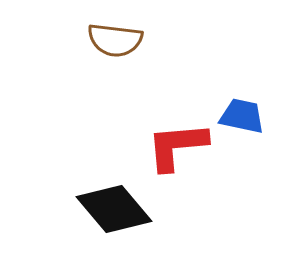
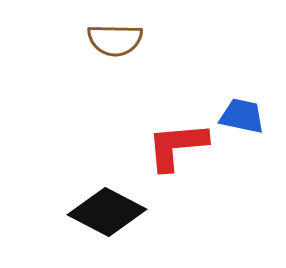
brown semicircle: rotated 6 degrees counterclockwise
black diamond: moved 7 px left, 3 px down; rotated 22 degrees counterclockwise
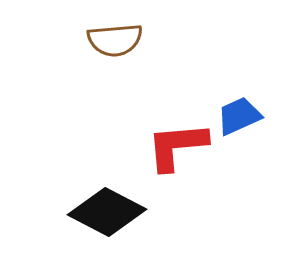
brown semicircle: rotated 6 degrees counterclockwise
blue trapezoid: moved 3 px left; rotated 36 degrees counterclockwise
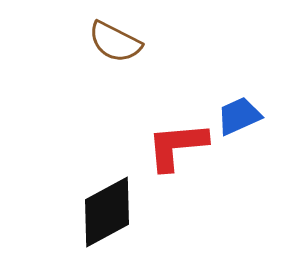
brown semicircle: moved 2 px down; rotated 32 degrees clockwise
black diamond: rotated 56 degrees counterclockwise
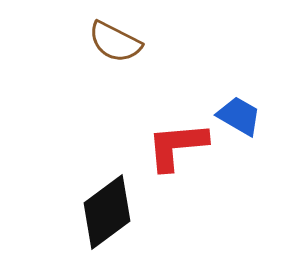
blue trapezoid: rotated 54 degrees clockwise
black diamond: rotated 8 degrees counterclockwise
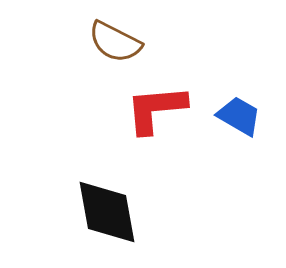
red L-shape: moved 21 px left, 37 px up
black diamond: rotated 64 degrees counterclockwise
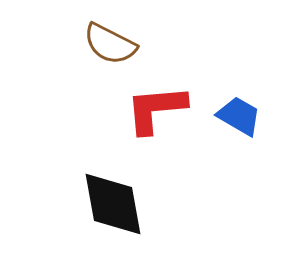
brown semicircle: moved 5 px left, 2 px down
black diamond: moved 6 px right, 8 px up
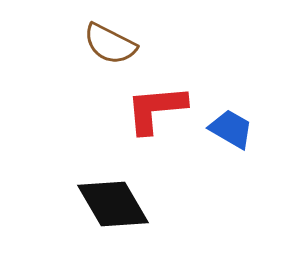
blue trapezoid: moved 8 px left, 13 px down
black diamond: rotated 20 degrees counterclockwise
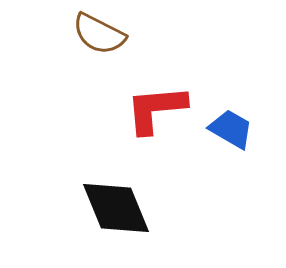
brown semicircle: moved 11 px left, 10 px up
black diamond: moved 3 px right, 4 px down; rotated 8 degrees clockwise
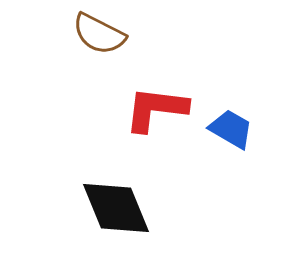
red L-shape: rotated 12 degrees clockwise
